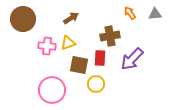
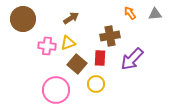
brown square: moved 2 px left, 1 px up; rotated 30 degrees clockwise
pink circle: moved 4 px right
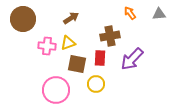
gray triangle: moved 4 px right
brown square: rotated 30 degrees counterclockwise
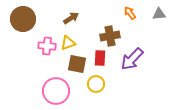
pink circle: moved 1 px down
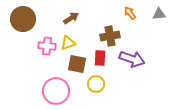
purple arrow: rotated 115 degrees counterclockwise
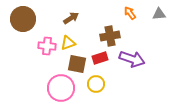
red rectangle: rotated 70 degrees clockwise
pink circle: moved 5 px right, 3 px up
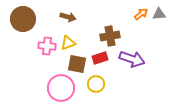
orange arrow: moved 11 px right, 1 px down; rotated 88 degrees clockwise
brown arrow: moved 3 px left, 1 px up; rotated 49 degrees clockwise
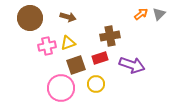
gray triangle: rotated 40 degrees counterclockwise
brown circle: moved 7 px right, 1 px up
pink cross: rotated 18 degrees counterclockwise
purple arrow: moved 6 px down
brown square: moved 1 px left, 1 px down; rotated 30 degrees counterclockwise
